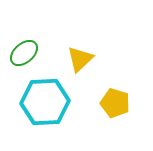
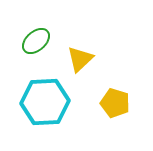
green ellipse: moved 12 px right, 12 px up
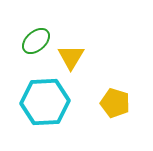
yellow triangle: moved 9 px left, 2 px up; rotated 16 degrees counterclockwise
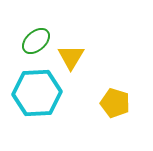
cyan hexagon: moved 8 px left, 9 px up
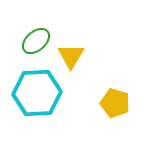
yellow triangle: moved 1 px up
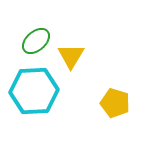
cyan hexagon: moved 3 px left, 2 px up
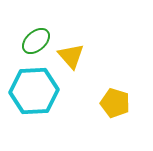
yellow triangle: rotated 12 degrees counterclockwise
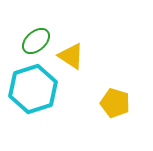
yellow triangle: rotated 16 degrees counterclockwise
cyan hexagon: moved 1 px left, 2 px up; rotated 15 degrees counterclockwise
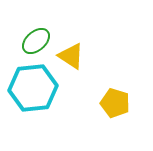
cyan hexagon: moved 1 px up; rotated 12 degrees clockwise
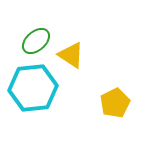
yellow triangle: moved 1 px up
yellow pentagon: rotated 28 degrees clockwise
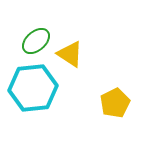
yellow triangle: moved 1 px left, 1 px up
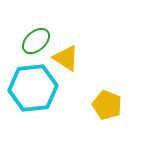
yellow triangle: moved 4 px left, 4 px down
yellow pentagon: moved 8 px left, 2 px down; rotated 24 degrees counterclockwise
